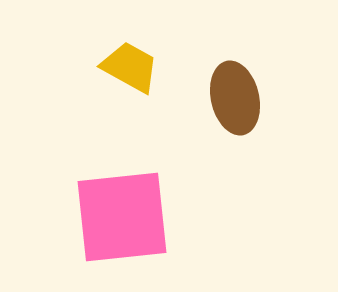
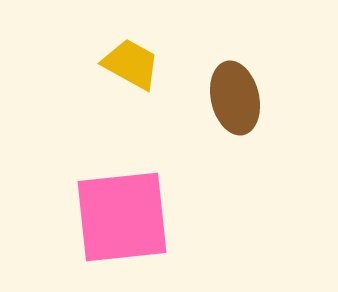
yellow trapezoid: moved 1 px right, 3 px up
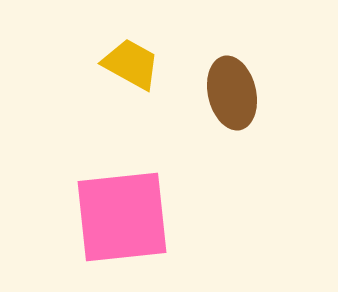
brown ellipse: moved 3 px left, 5 px up
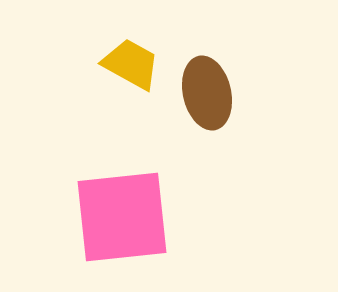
brown ellipse: moved 25 px left
